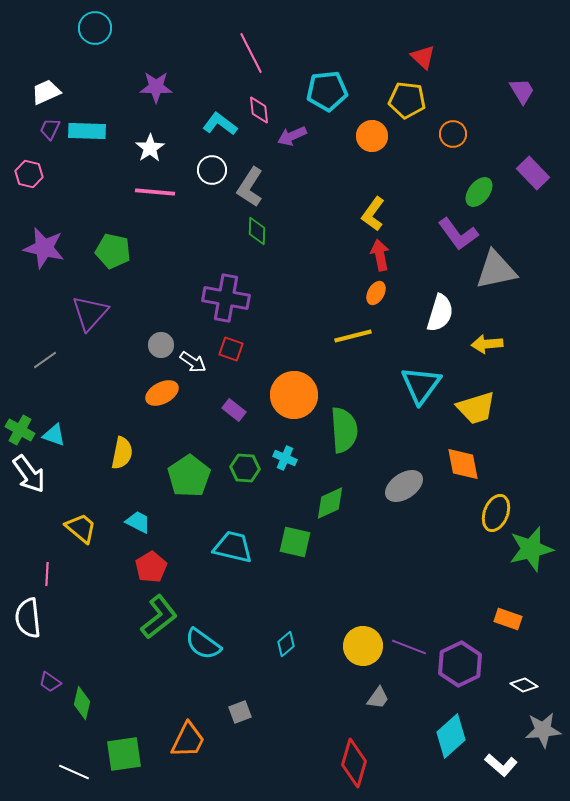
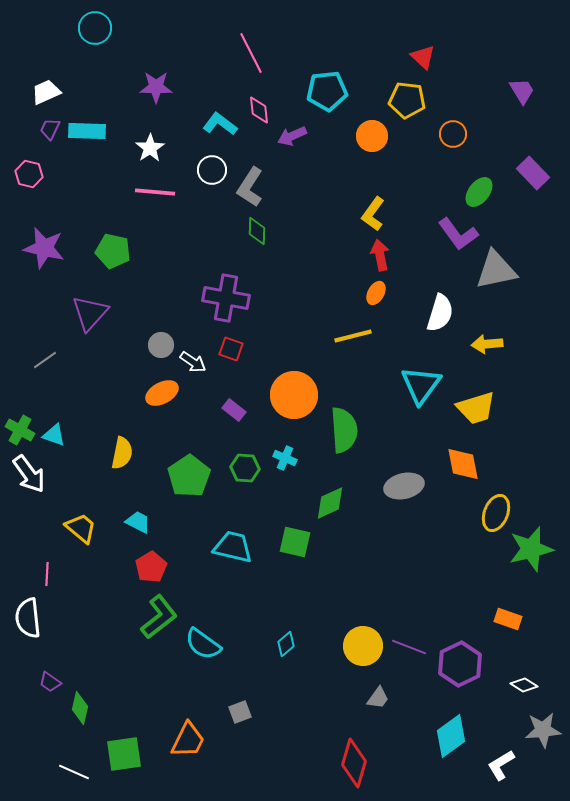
gray ellipse at (404, 486): rotated 21 degrees clockwise
green diamond at (82, 703): moved 2 px left, 5 px down
cyan diamond at (451, 736): rotated 6 degrees clockwise
white L-shape at (501, 765): rotated 108 degrees clockwise
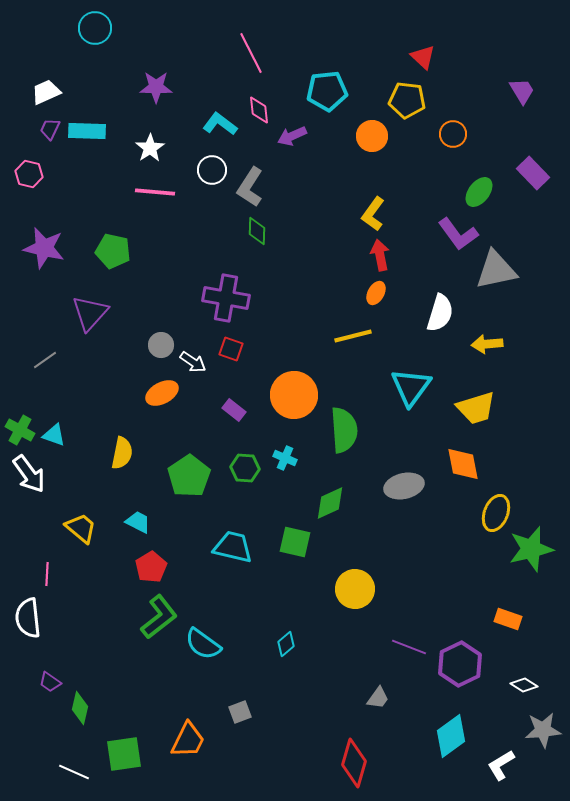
cyan triangle at (421, 385): moved 10 px left, 2 px down
yellow circle at (363, 646): moved 8 px left, 57 px up
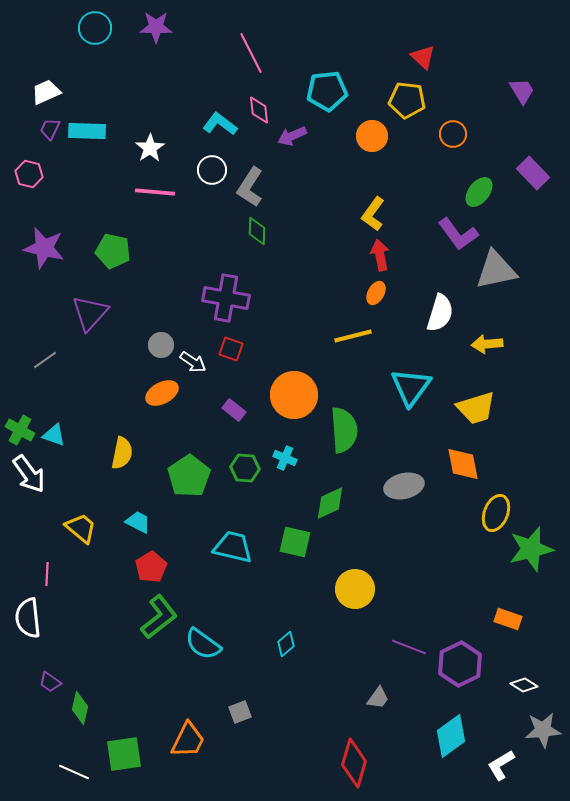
purple star at (156, 87): moved 60 px up
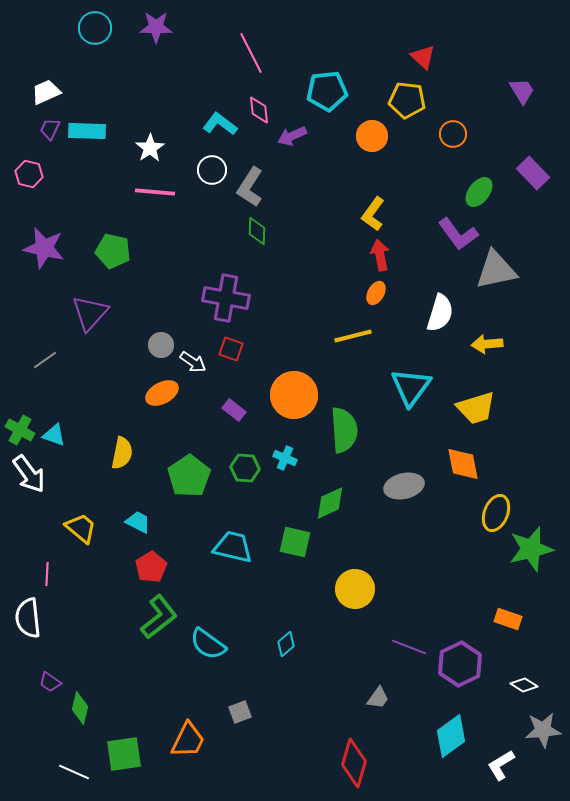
cyan semicircle at (203, 644): moved 5 px right
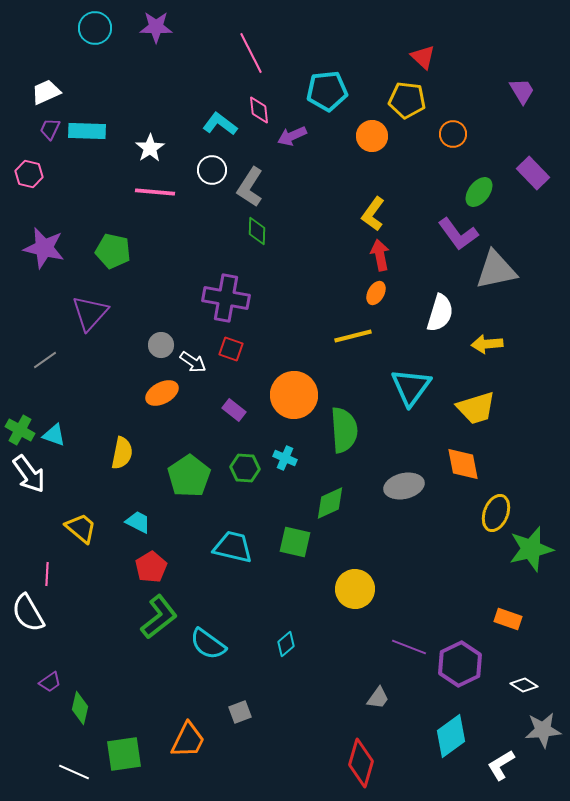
white semicircle at (28, 618): moved 5 px up; rotated 24 degrees counterclockwise
purple trapezoid at (50, 682): rotated 70 degrees counterclockwise
red diamond at (354, 763): moved 7 px right
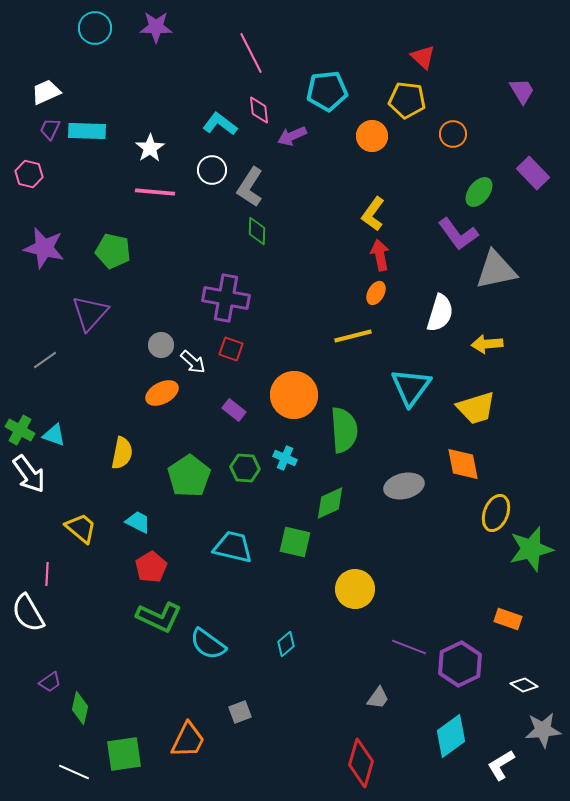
white arrow at (193, 362): rotated 8 degrees clockwise
green L-shape at (159, 617): rotated 63 degrees clockwise
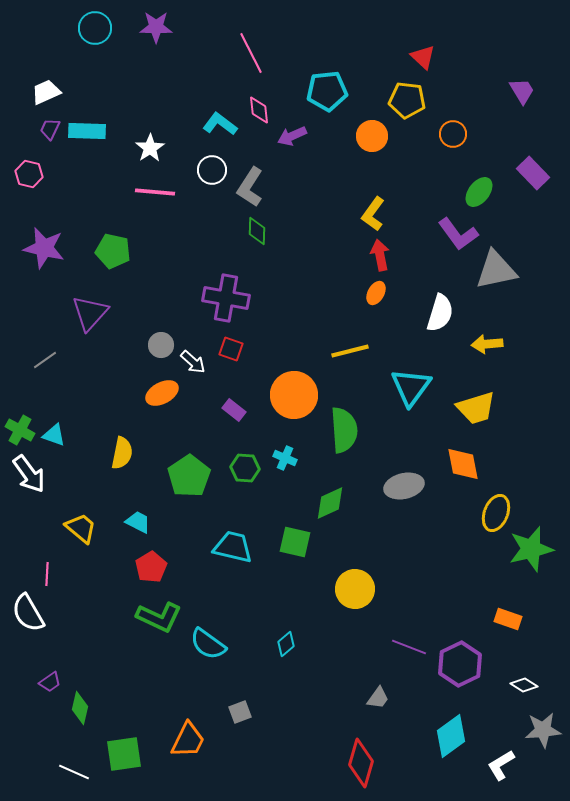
yellow line at (353, 336): moved 3 px left, 15 px down
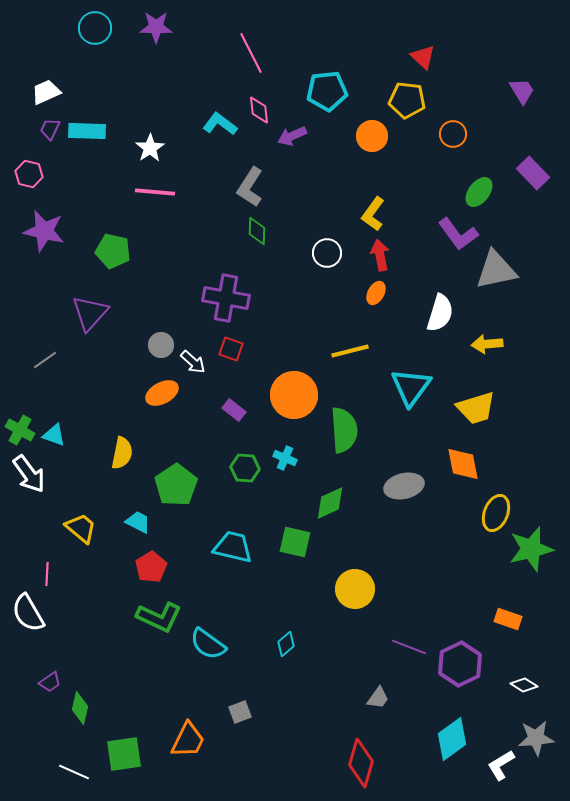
white circle at (212, 170): moved 115 px right, 83 px down
purple star at (44, 248): moved 17 px up
green pentagon at (189, 476): moved 13 px left, 9 px down
gray star at (543, 730): moved 7 px left, 8 px down
cyan diamond at (451, 736): moved 1 px right, 3 px down
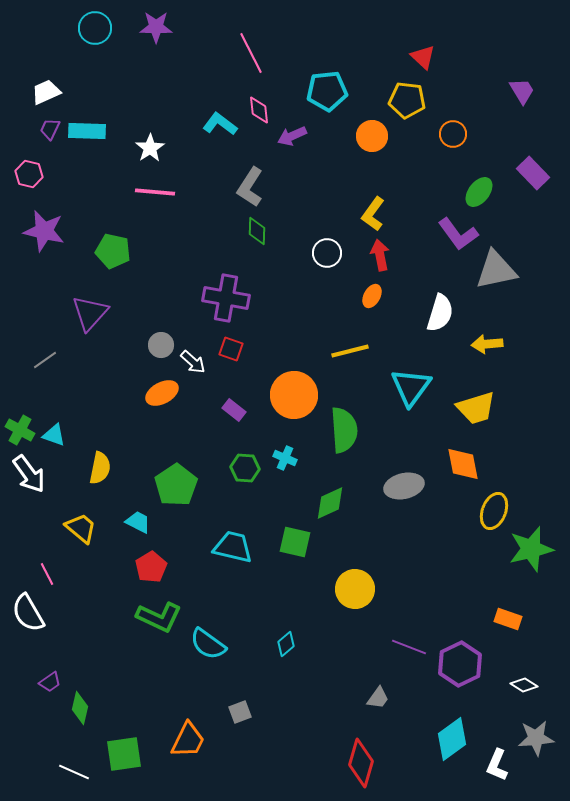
orange ellipse at (376, 293): moved 4 px left, 3 px down
yellow semicircle at (122, 453): moved 22 px left, 15 px down
yellow ellipse at (496, 513): moved 2 px left, 2 px up
pink line at (47, 574): rotated 30 degrees counterclockwise
white L-shape at (501, 765): moved 4 px left; rotated 36 degrees counterclockwise
